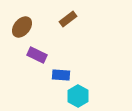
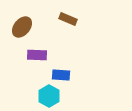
brown rectangle: rotated 60 degrees clockwise
purple rectangle: rotated 24 degrees counterclockwise
cyan hexagon: moved 29 px left
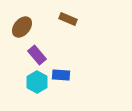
purple rectangle: rotated 48 degrees clockwise
cyan hexagon: moved 12 px left, 14 px up
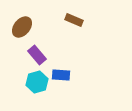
brown rectangle: moved 6 px right, 1 px down
cyan hexagon: rotated 15 degrees clockwise
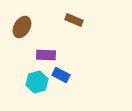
brown ellipse: rotated 10 degrees counterclockwise
purple rectangle: moved 9 px right; rotated 48 degrees counterclockwise
blue rectangle: rotated 24 degrees clockwise
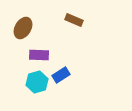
brown ellipse: moved 1 px right, 1 px down
purple rectangle: moved 7 px left
blue rectangle: rotated 60 degrees counterclockwise
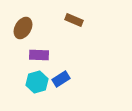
blue rectangle: moved 4 px down
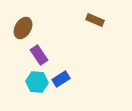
brown rectangle: moved 21 px right
purple rectangle: rotated 54 degrees clockwise
cyan hexagon: rotated 20 degrees clockwise
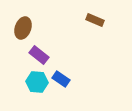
brown ellipse: rotated 10 degrees counterclockwise
purple rectangle: rotated 18 degrees counterclockwise
blue rectangle: rotated 66 degrees clockwise
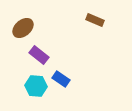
brown ellipse: rotated 30 degrees clockwise
cyan hexagon: moved 1 px left, 4 px down
